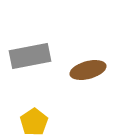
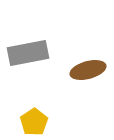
gray rectangle: moved 2 px left, 3 px up
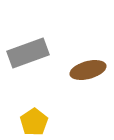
gray rectangle: rotated 9 degrees counterclockwise
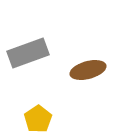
yellow pentagon: moved 4 px right, 3 px up
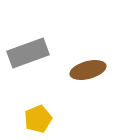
yellow pentagon: rotated 12 degrees clockwise
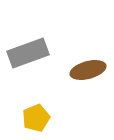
yellow pentagon: moved 2 px left, 1 px up
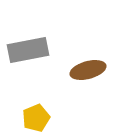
gray rectangle: moved 3 px up; rotated 9 degrees clockwise
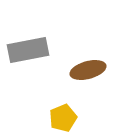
yellow pentagon: moved 27 px right
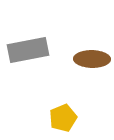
brown ellipse: moved 4 px right, 11 px up; rotated 16 degrees clockwise
